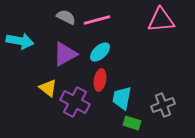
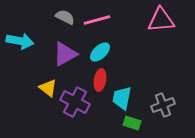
gray semicircle: moved 1 px left
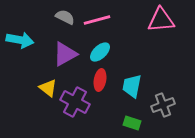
cyan arrow: moved 1 px up
cyan trapezoid: moved 10 px right, 12 px up
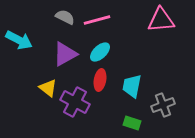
cyan arrow: moved 1 px left; rotated 16 degrees clockwise
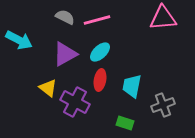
pink triangle: moved 2 px right, 2 px up
green rectangle: moved 7 px left
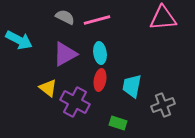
cyan ellipse: moved 1 px down; rotated 55 degrees counterclockwise
green rectangle: moved 7 px left
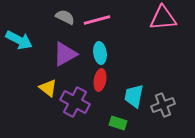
cyan trapezoid: moved 2 px right, 10 px down
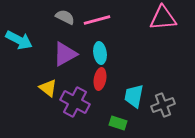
red ellipse: moved 1 px up
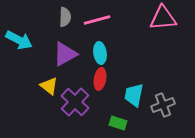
gray semicircle: rotated 66 degrees clockwise
yellow triangle: moved 1 px right, 2 px up
cyan trapezoid: moved 1 px up
purple cross: rotated 16 degrees clockwise
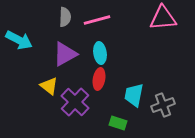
red ellipse: moved 1 px left
